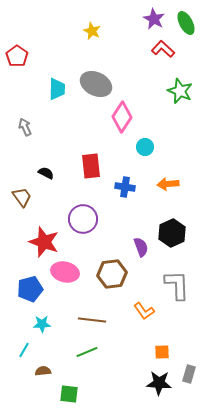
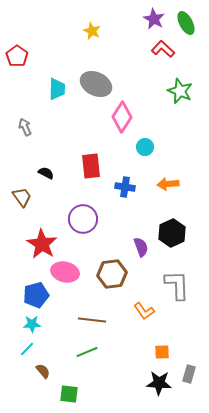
red star: moved 2 px left, 2 px down; rotated 12 degrees clockwise
blue pentagon: moved 6 px right, 6 px down
cyan star: moved 10 px left
cyan line: moved 3 px right, 1 px up; rotated 14 degrees clockwise
brown semicircle: rotated 56 degrees clockwise
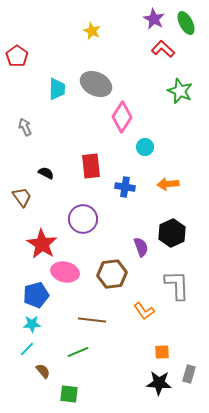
green line: moved 9 px left
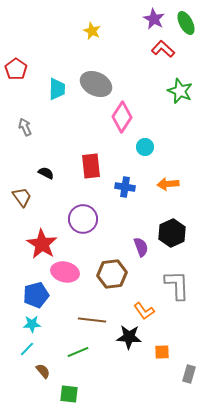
red pentagon: moved 1 px left, 13 px down
black star: moved 30 px left, 46 px up
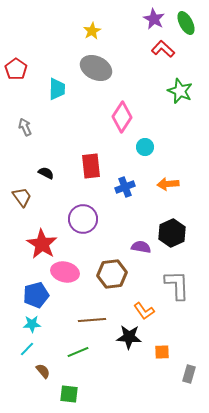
yellow star: rotated 18 degrees clockwise
gray ellipse: moved 16 px up
blue cross: rotated 30 degrees counterclockwise
purple semicircle: rotated 60 degrees counterclockwise
brown line: rotated 12 degrees counterclockwise
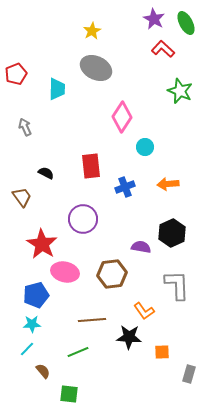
red pentagon: moved 5 px down; rotated 15 degrees clockwise
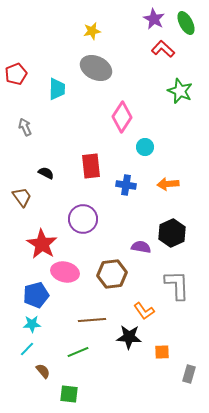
yellow star: rotated 18 degrees clockwise
blue cross: moved 1 px right, 2 px up; rotated 30 degrees clockwise
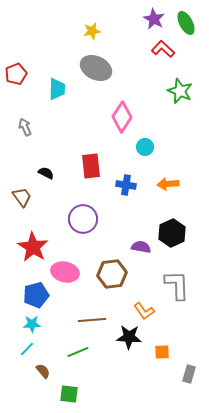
red star: moved 9 px left, 3 px down
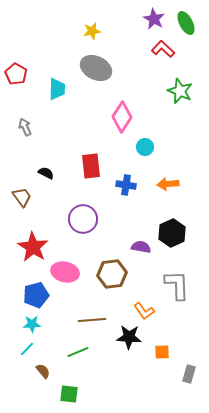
red pentagon: rotated 20 degrees counterclockwise
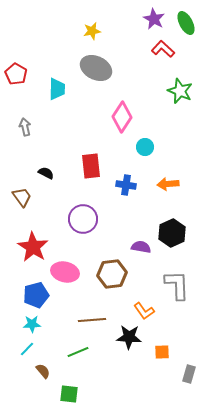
gray arrow: rotated 12 degrees clockwise
